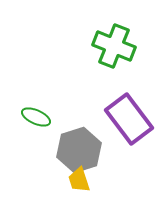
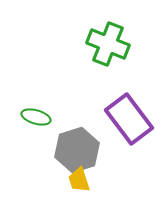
green cross: moved 6 px left, 2 px up
green ellipse: rotated 8 degrees counterclockwise
gray hexagon: moved 2 px left
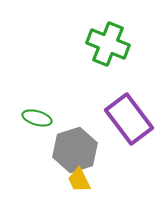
green ellipse: moved 1 px right, 1 px down
gray hexagon: moved 2 px left
yellow trapezoid: rotated 8 degrees counterclockwise
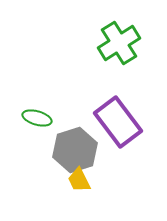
green cross: moved 11 px right, 1 px up; rotated 36 degrees clockwise
purple rectangle: moved 11 px left, 3 px down
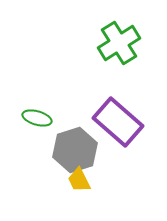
purple rectangle: rotated 12 degrees counterclockwise
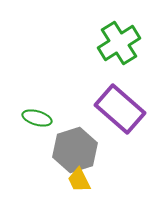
purple rectangle: moved 2 px right, 13 px up
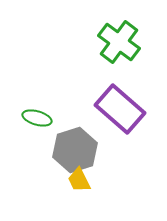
green cross: moved 1 px up; rotated 21 degrees counterclockwise
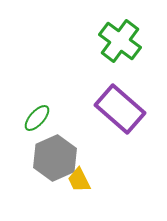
green cross: moved 1 px right, 1 px up
green ellipse: rotated 64 degrees counterclockwise
gray hexagon: moved 20 px left, 8 px down; rotated 6 degrees counterclockwise
